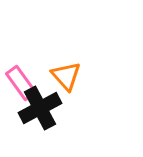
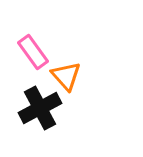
pink rectangle: moved 12 px right, 31 px up
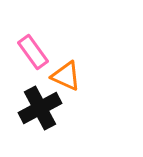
orange triangle: rotated 24 degrees counterclockwise
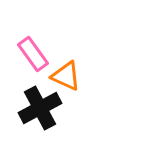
pink rectangle: moved 2 px down
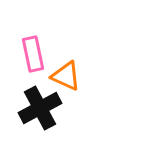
pink rectangle: rotated 24 degrees clockwise
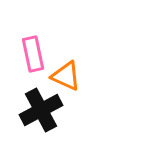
black cross: moved 1 px right, 2 px down
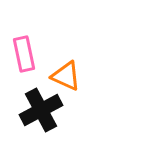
pink rectangle: moved 9 px left
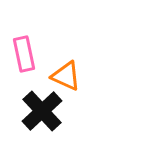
black cross: moved 1 px right, 1 px down; rotated 15 degrees counterclockwise
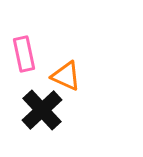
black cross: moved 1 px up
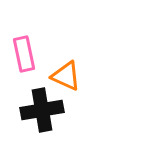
black cross: rotated 33 degrees clockwise
